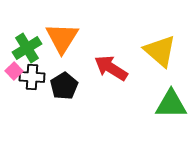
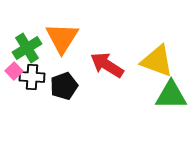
yellow triangle: moved 3 px left, 10 px down; rotated 21 degrees counterclockwise
red arrow: moved 4 px left, 3 px up
black pentagon: rotated 12 degrees clockwise
green triangle: moved 9 px up
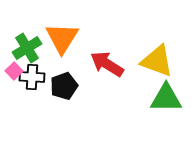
red arrow: moved 1 px up
green triangle: moved 5 px left, 3 px down
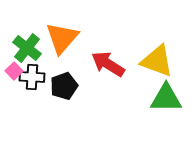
orange triangle: rotated 9 degrees clockwise
green cross: rotated 20 degrees counterclockwise
red arrow: moved 1 px right
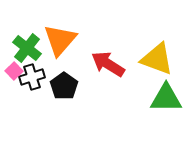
orange triangle: moved 2 px left, 2 px down
yellow triangle: moved 2 px up
black cross: rotated 20 degrees counterclockwise
black pentagon: rotated 16 degrees counterclockwise
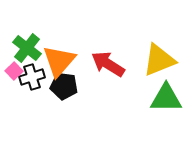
orange triangle: moved 1 px left, 21 px down
yellow triangle: moved 2 px right, 1 px down; rotated 42 degrees counterclockwise
black pentagon: rotated 28 degrees counterclockwise
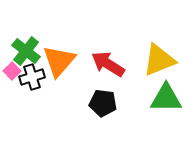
green cross: moved 1 px left, 3 px down
pink square: moved 2 px left
black pentagon: moved 39 px right, 17 px down
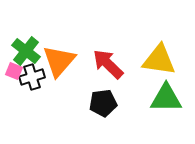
yellow triangle: rotated 30 degrees clockwise
red arrow: rotated 12 degrees clockwise
pink square: moved 2 px right; rotated 24 degrees counterclockwise
black pentagon: rotated 16 degrees counterclockwise
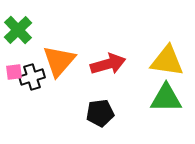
green cross: moved 8 px left, 21 px up; rotated 8 degrees clockwise
yellow triangle: moved 8 px right, 1 px down
red arrow: rotated 120 degrees clockwise
pink square: moved 1 px down; rotated 30 degrees counterclockwise
black pentagon: moved 3 px left, 10 px down
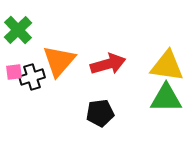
yellow triangle: moved 5 px down
